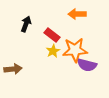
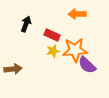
red rectangle: rotated 14 degrees counterclockwise
yellow star: rotated 16 degrees clockwise
purple semicircle: rotated 30 degrees clockwise
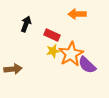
orange star: moved 4 px left, 4 px down; rotated 25 degrees counterclockwise
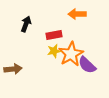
red rectangle: moved 2 px right; rotated 35 degrees counterclockwise
yellow star: moved 1 px right
